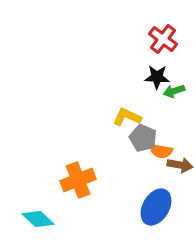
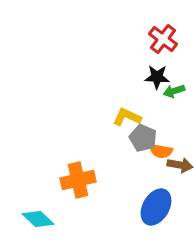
orange cross: rotated 8 degrees clockwise
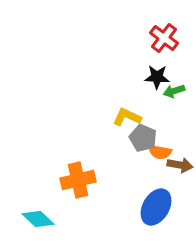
red cross: moved 1 px right, 1 px up
orange semicircle: moved 1 px left, 1 px down
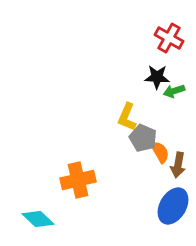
red cross: moved 5 px right; rotated 8 degrees counterclockwise
yellow L-shape: rotated 92 degrees counterclockwise
orange semicircle: rotated 130 degrees counterclockwise
brown arrow: moved 2 px left; rotated 90 degrees clockwise
blue ellipse: moved 17 px right, 1 px up
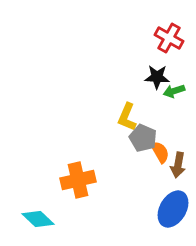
blue ellipse: moved 3 px down
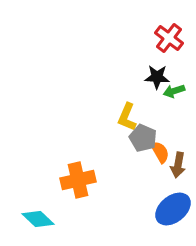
red cross: rotated 8 degrees clockwise
blue ellipse: rotated 21 degrees clockwise
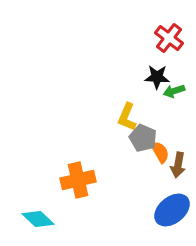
blue ellipse: moved 1 px left, 1 px down
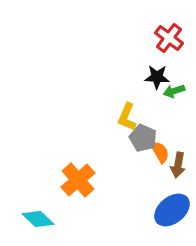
orange cross: rotated 28 degrees counterclockwise
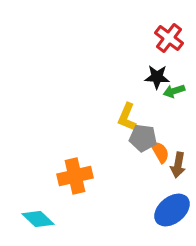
gray pentagon: rotated 16 degrees counterclockwise
orange cross: moved 3 px left, 4 px up; rotated 28 degrees clockwise
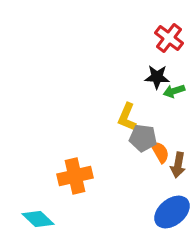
blue ellipse: moved 2 px down
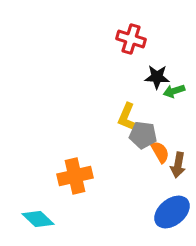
red cross: moved 38 px left, 1 px down; rotated 20 degrees counterclockwise
gray pentagon: moved 3 px up
